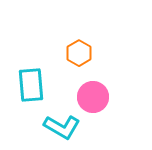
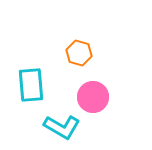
orange hexagon: rotated 15 degrees counterclockwise
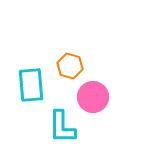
orange hexagon: moved 9 px left, 13 px down
cyan L-shape: rotated 60 degrees clockwise
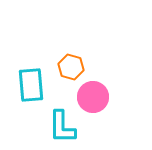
orange hexagon: moved 1 px right, 1 px down
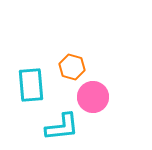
orange hexagon: moved 1 px right
cyan L-shape: rotated 96 degrees counterclockwise
